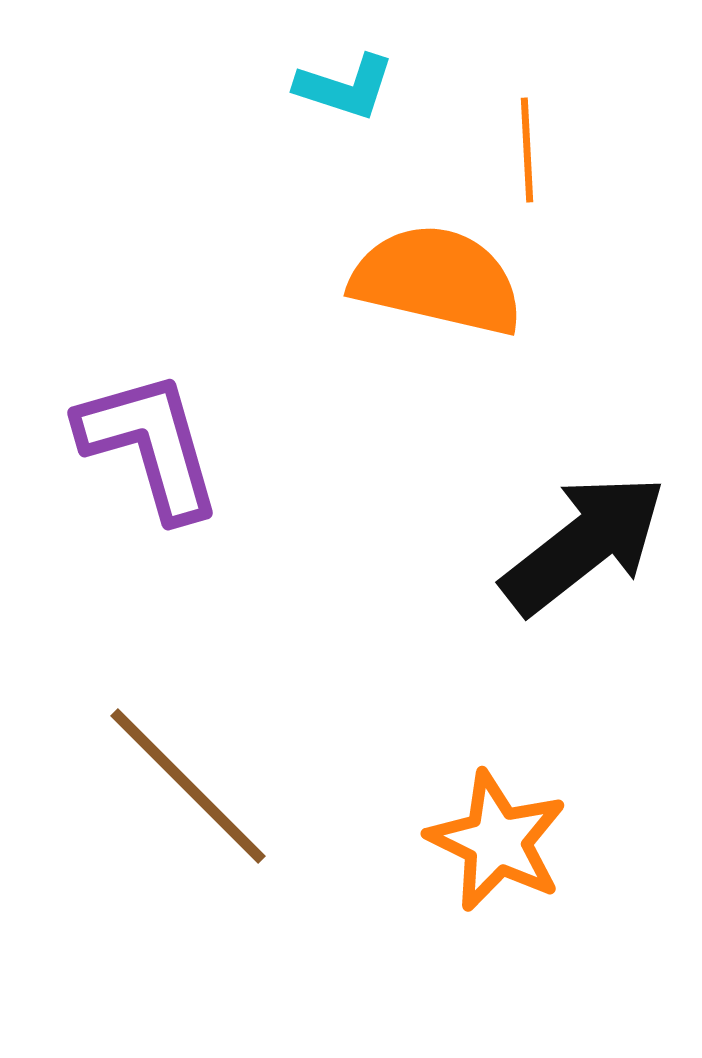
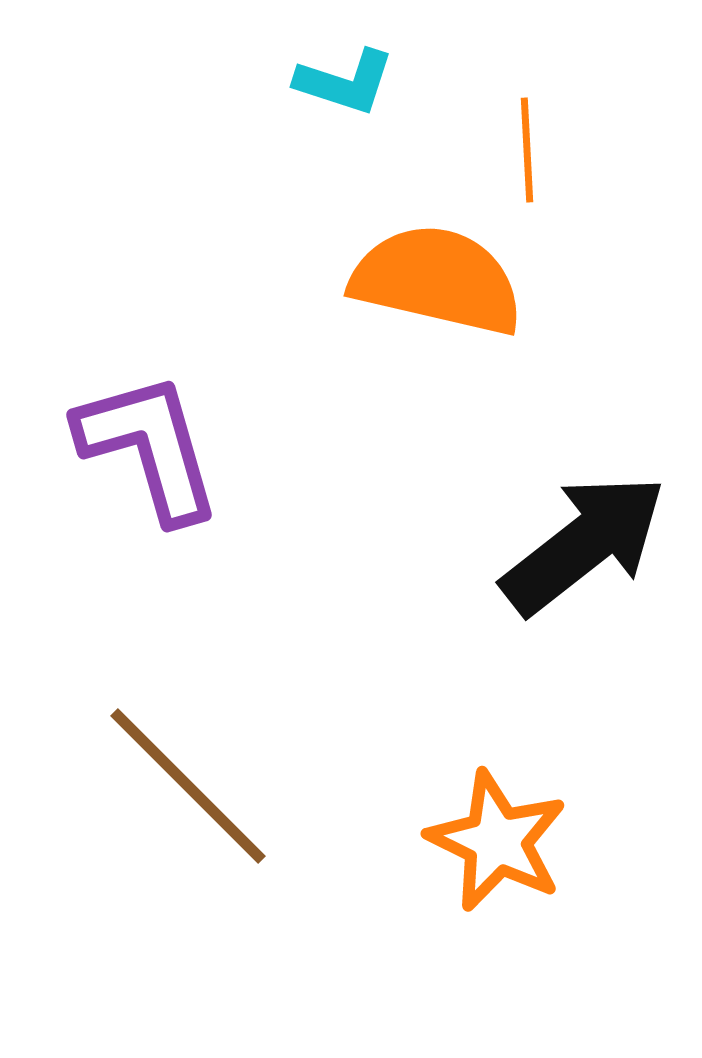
cyan L-shape: moved 5 px up
purple L-shape: moved 1 px left, 2 px down
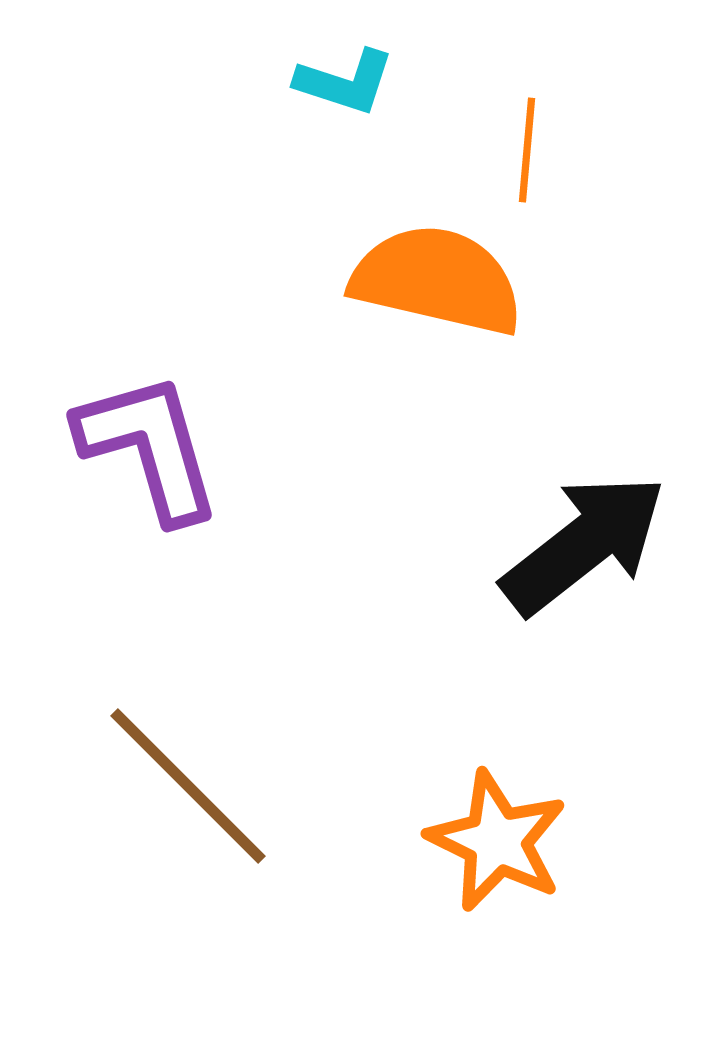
orange line: rotated 8 degrees clockwise
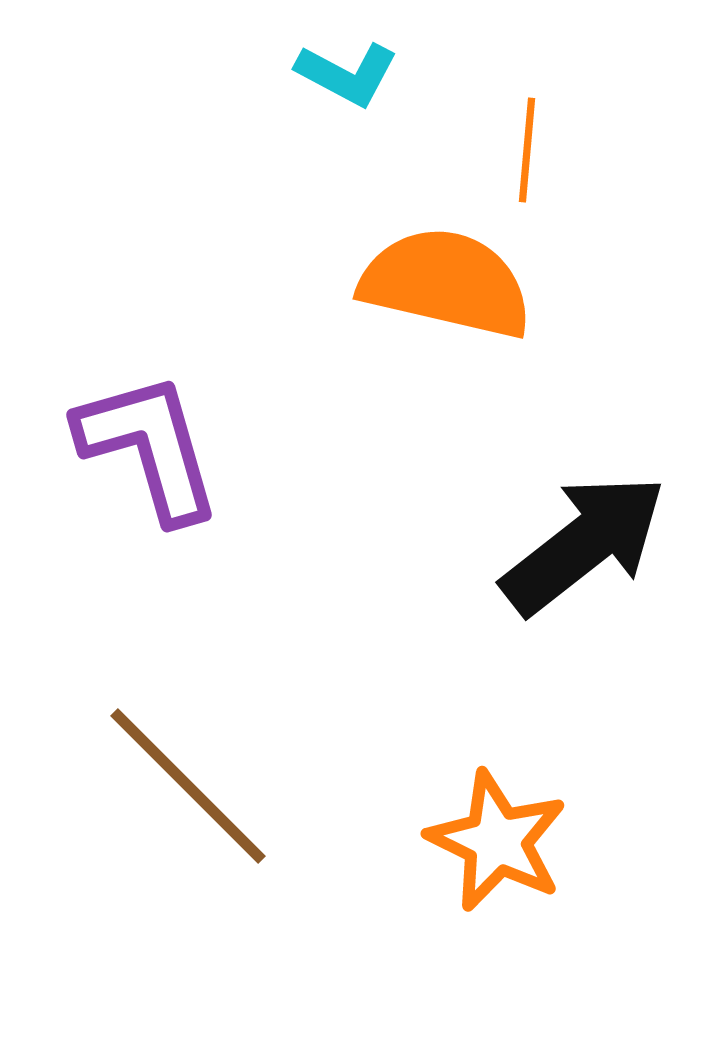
cyan L-shape: moved 2 px right, 8 px up; rotated 10 degrees clockwise
orange semicircle: moved 9 px right, 3 px down
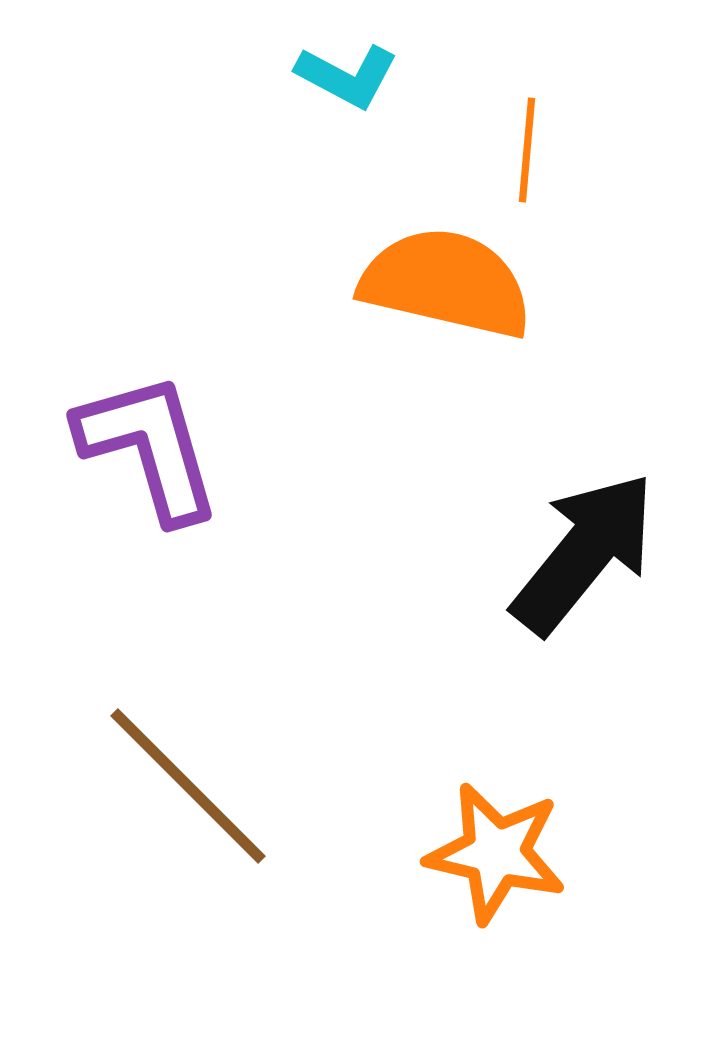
cyan L-shape: moved 2 px down
black arrow: moved 9 px down; rotated 13 degrees counterclockwise
orange star: moved 1 px left, 12 px down; rotated 13 degrees counterclockwise
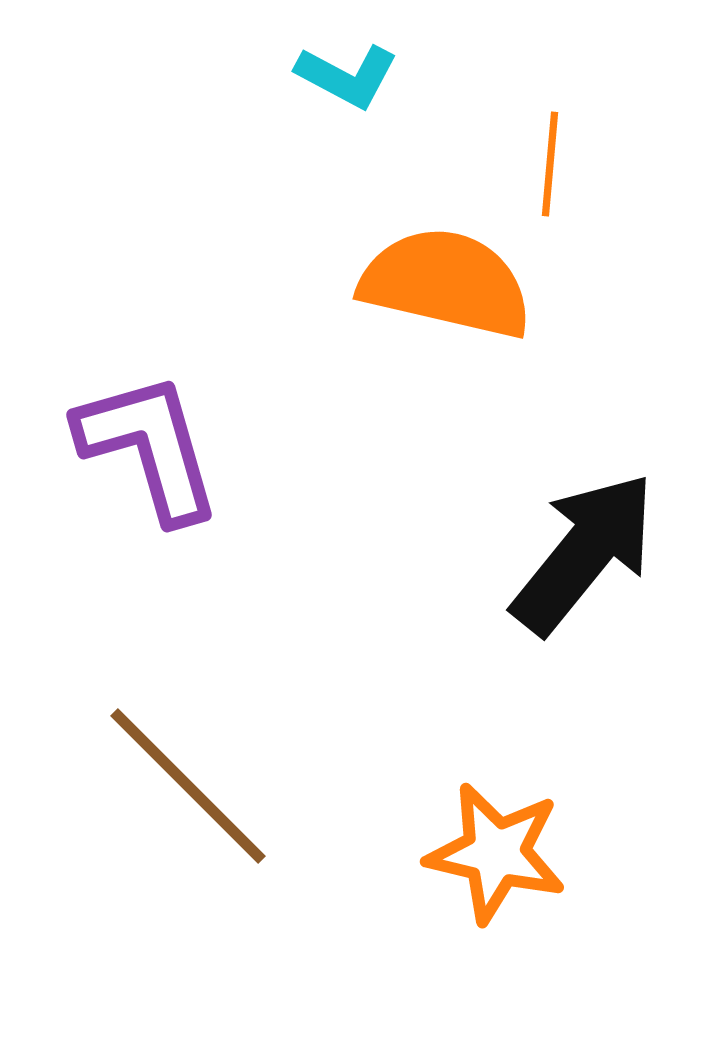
orange line: moved 23 px right, 14 px down
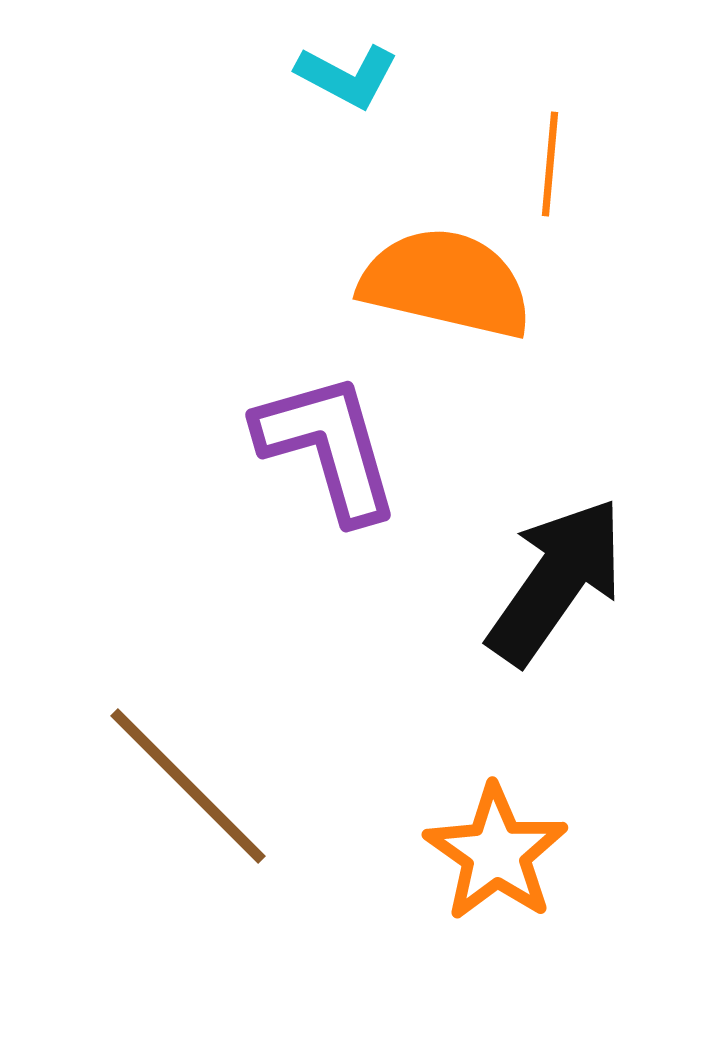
purple L-shape: moved 179 px right
black arrow: moved 28 px left, 28 px down; rotated 4 degrees counterclockwise
orange star: rotated 22 degrees clockwise
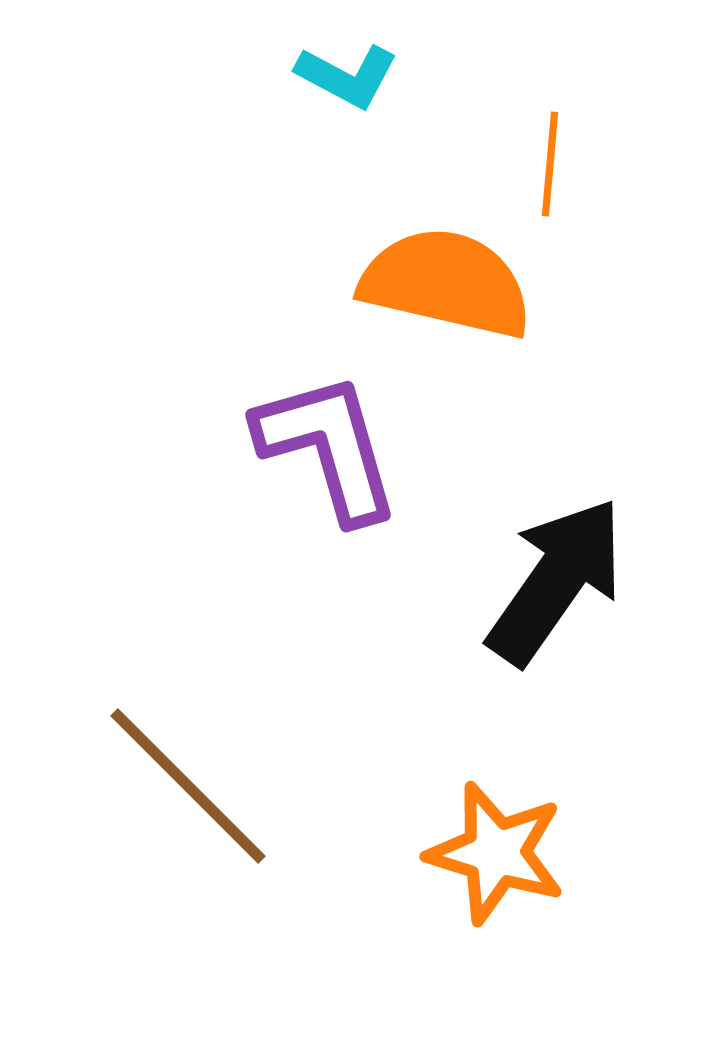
orange star: rotated 18 degrees counterclockwise
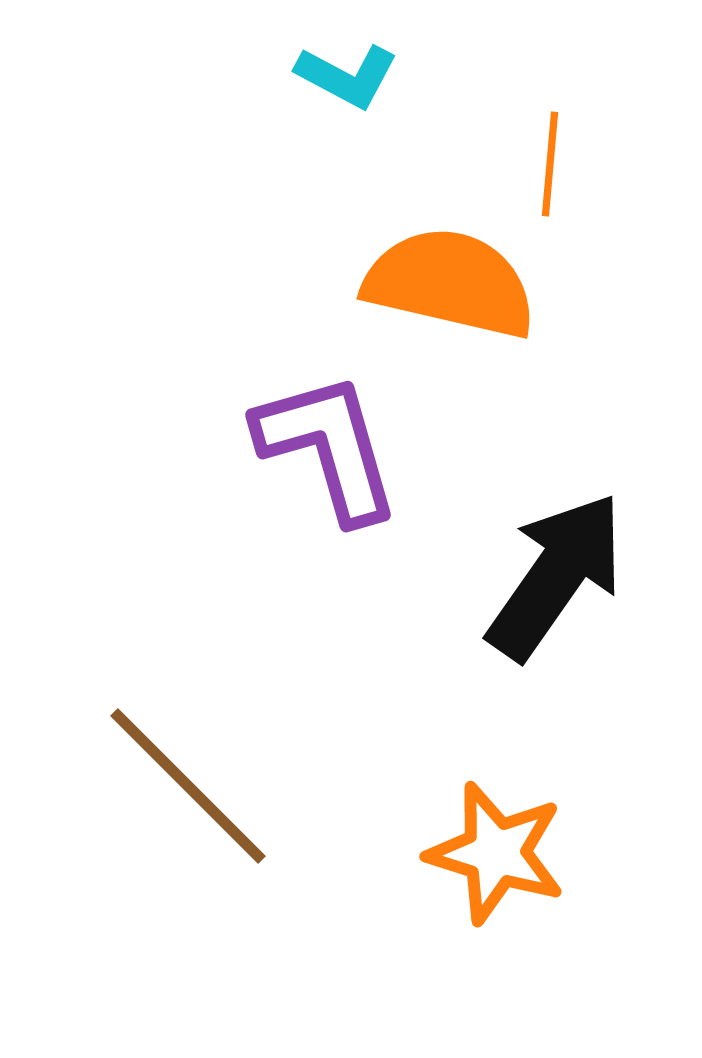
orange semicircle: moved 4 px right
black arrow: moved 5 px up
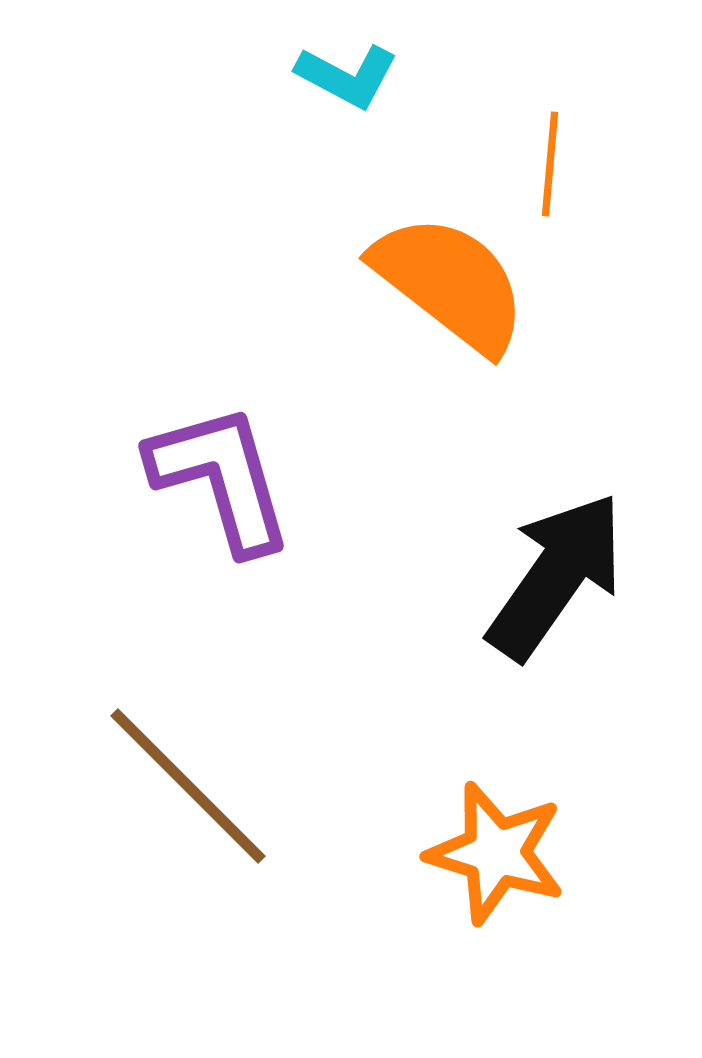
orange semicircle: rotated 25 degrees clockwise
purple L-shape: moved 107 px left, 31 px down
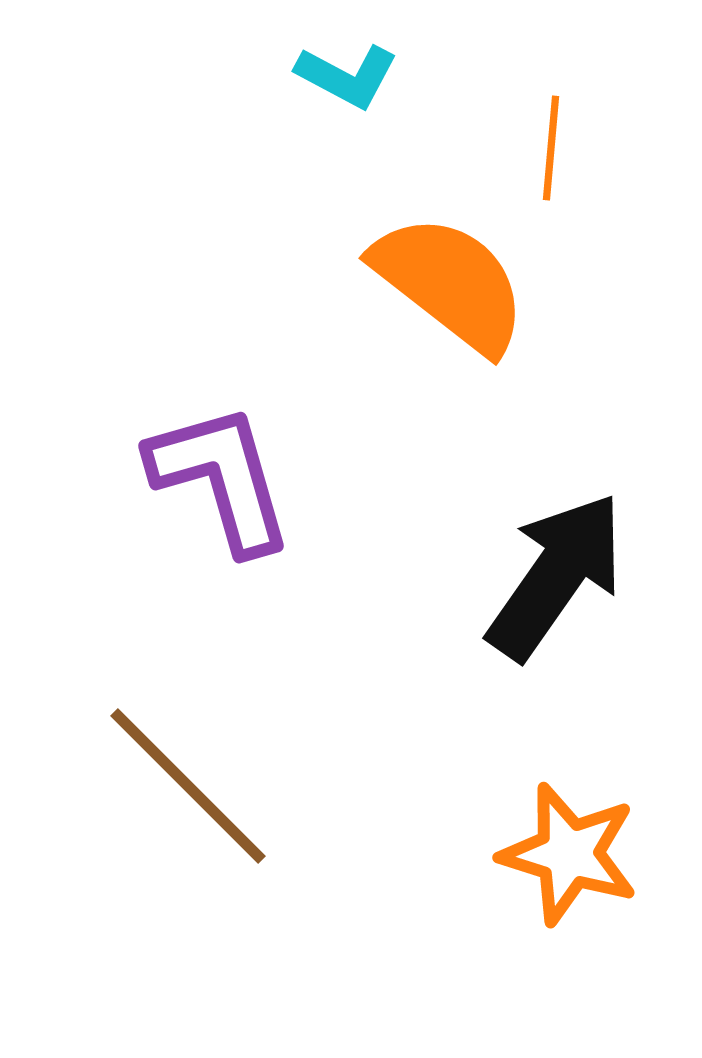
orange line: moved 1 px right, 16 px up
orange star: moved 73 px right, 1 px down
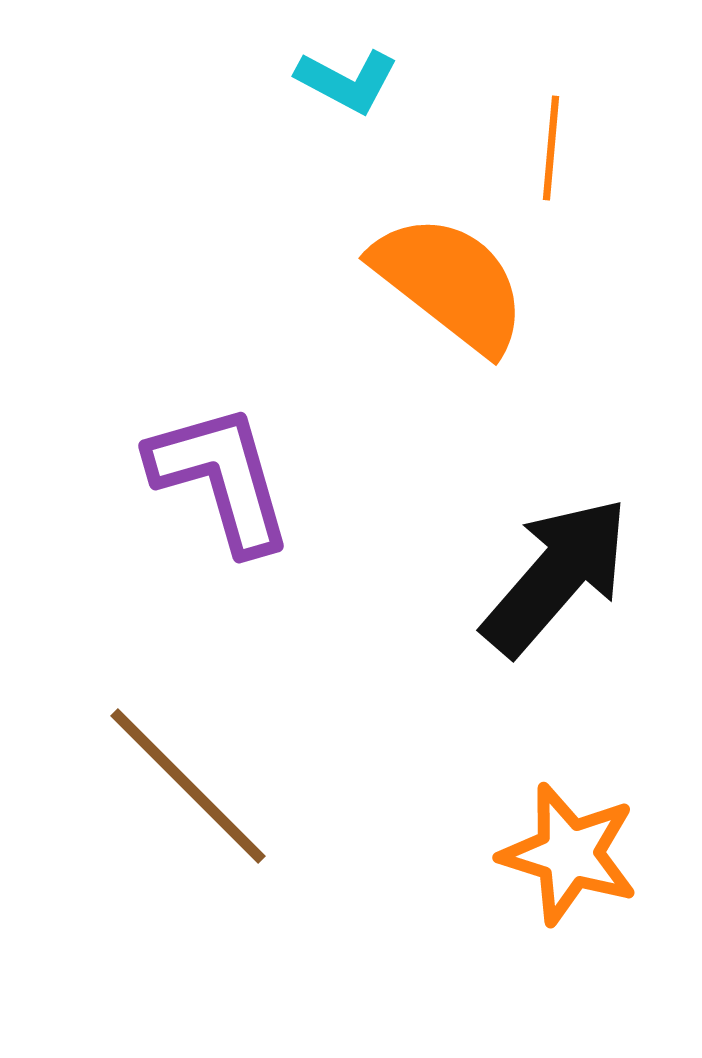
cyan L-shape: moved 5 px down
black arrow: rotated 6 degrees clockwise
